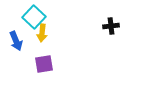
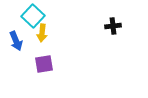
cyan square: moved 1 px left, 1 px up
black cross: moved 2 px right
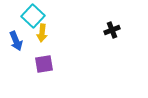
black cross: moved 1 px left, 4 px down; rotated 14 degrees counterclockwise
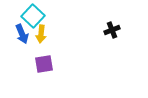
yellow arrow: moved 1 px left, 1 px down
blue arrow: moved 6 px right, 7 px up
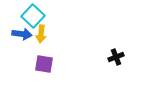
black cross: moved 4 px right, 27 px down
blue arrow: rotated 60 degrees counterclockwise
purple square: rotated 18 degrees clockwise
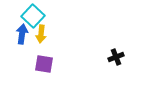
blue arrow: rotated 90 degrees counterclockwise
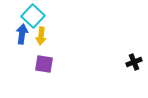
yellow arrow: moved 2 px down
black cross: moved 18 px right, 5 px down
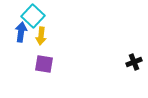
blue arrow: moved 1 px left, 2 px up
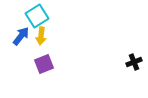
cyan square: moved 4 px right; rotated 15 degrees clockwise
blue arrow: moved 4 px down; rotated 30 degrees clockwise
purple square: rotated 30 degrees counterclockwise
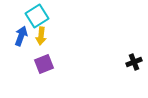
blue arrow: rotated 18 degrees counterclockwise
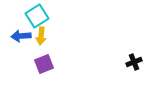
blue arrow: rotated 114 degrees counterclockwise
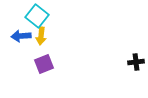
cyan square: rotated 20 degrees counterclockwise
black cross: moved 2 px right; rotated 14 degrees clockwise
